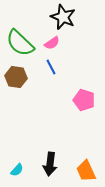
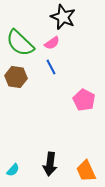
pink pentagon: rotated 10 degrees clockwise
cyan semicircle: moved 4 px left
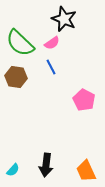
black star: moved 1 px right, 2 px down
black arrow: moved 4 px left, 1 px down
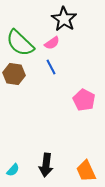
black star: rotated 10 degrees clockwise
brown hexagon: moved 2 px left, 3 px up
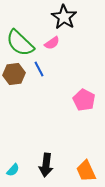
black star: moved 2 px up
blue line: moved 12 px left, 2 px down
brown hexagon: rotated 15 degrees counterclockwise
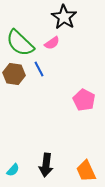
brown hexagon: rotated 15 degrees clockwise
